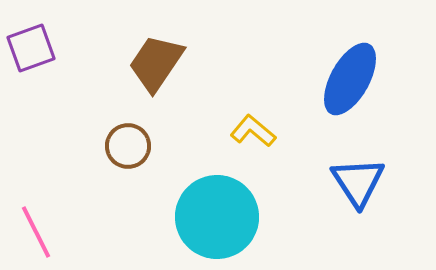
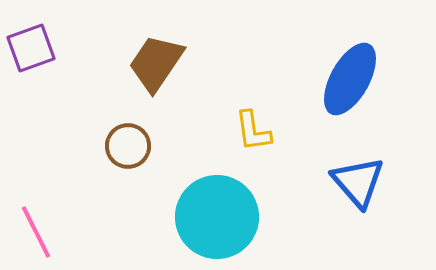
yellow L-shape: rotated 138 degrees counterclockwise
blue triangle: rotated 8 degrees counterclockwise
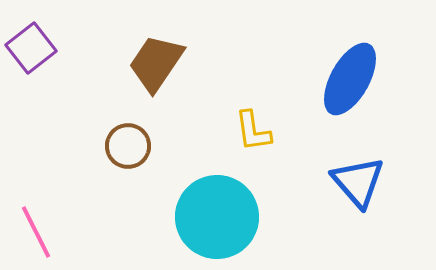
purple square: rotated 18 degrees counterclockwise
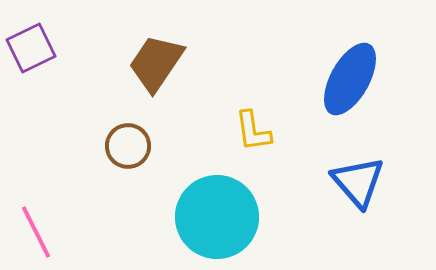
purple square: rotated 12 degrees clockwise
